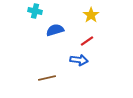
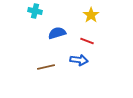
blue semicircle: moved 2 px right, 3 px down
red line: rotated 56 degrees clockwise
brown line: moved 1 px left, 11 px up
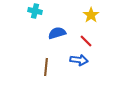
red line: moved 1 px left; rotated 24 degrees clockwise
brown line: rotated 72 degrees counterclockwise
